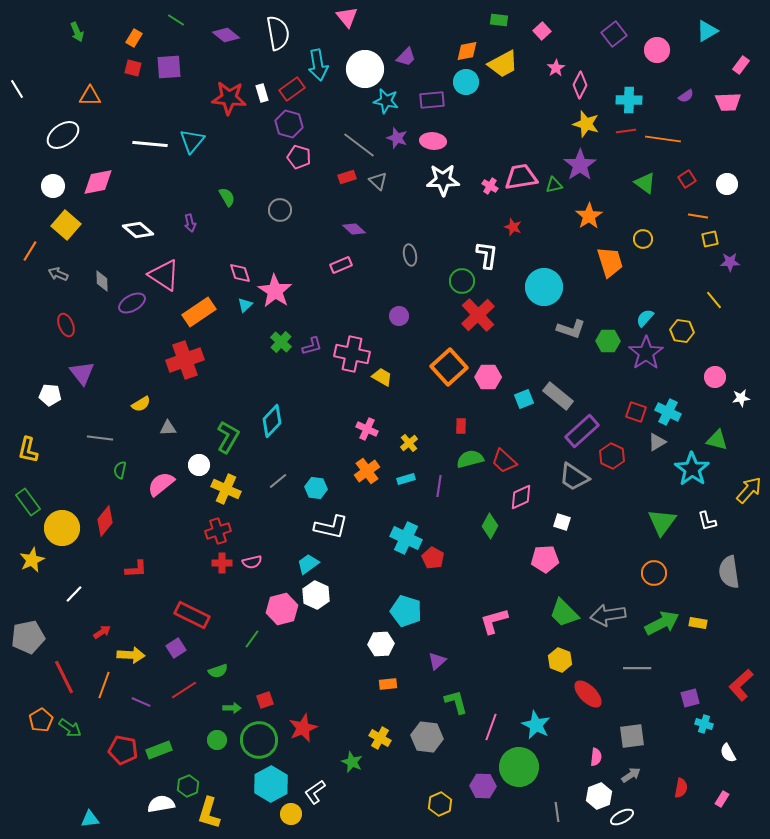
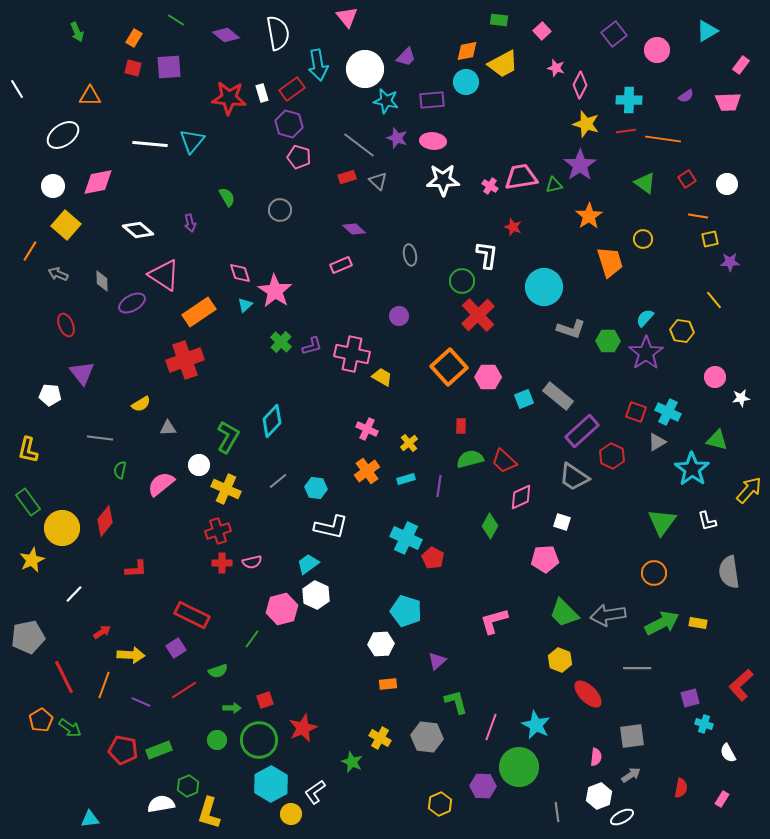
pink star at (556, 68): rotated 24 degrees counterclockwise
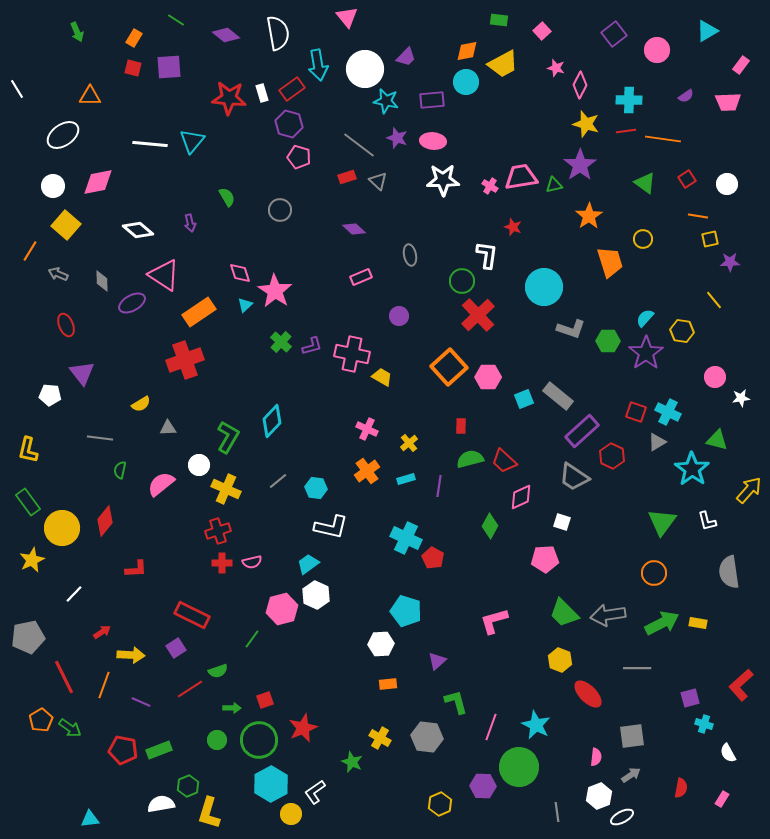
pink rectangle at (341, 265): moved 20 px right, 12 px down
red line at (184, 690): moved 6 px right, 1 px up
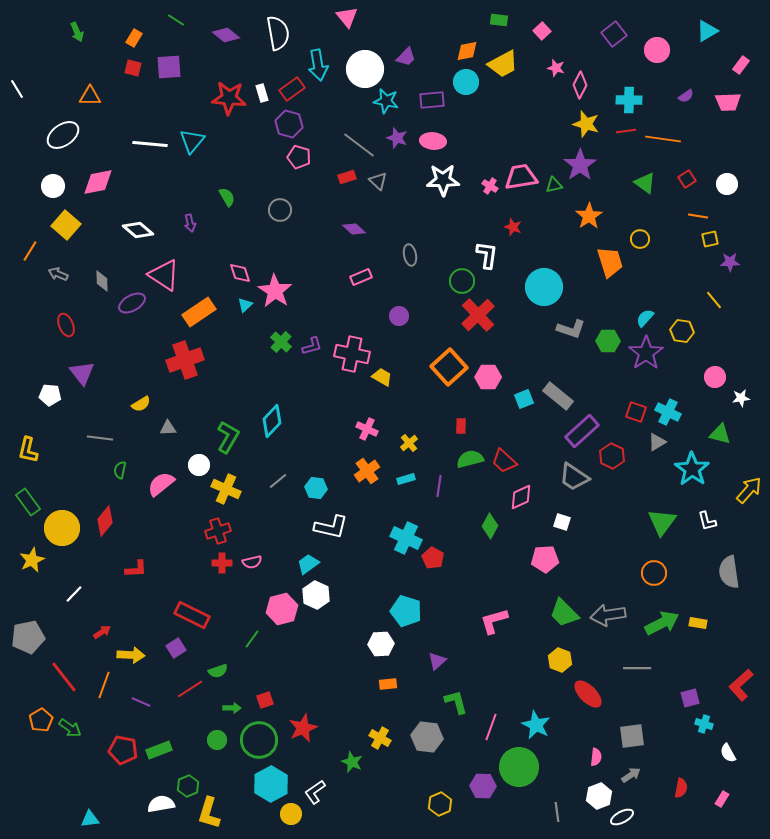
yellow circle at (643, 239): moved 3 px left
green triangle at (717, 440): moved 3 px right, 6 px up
red line at (64, 677): rotated 12 degrees counterclockwise
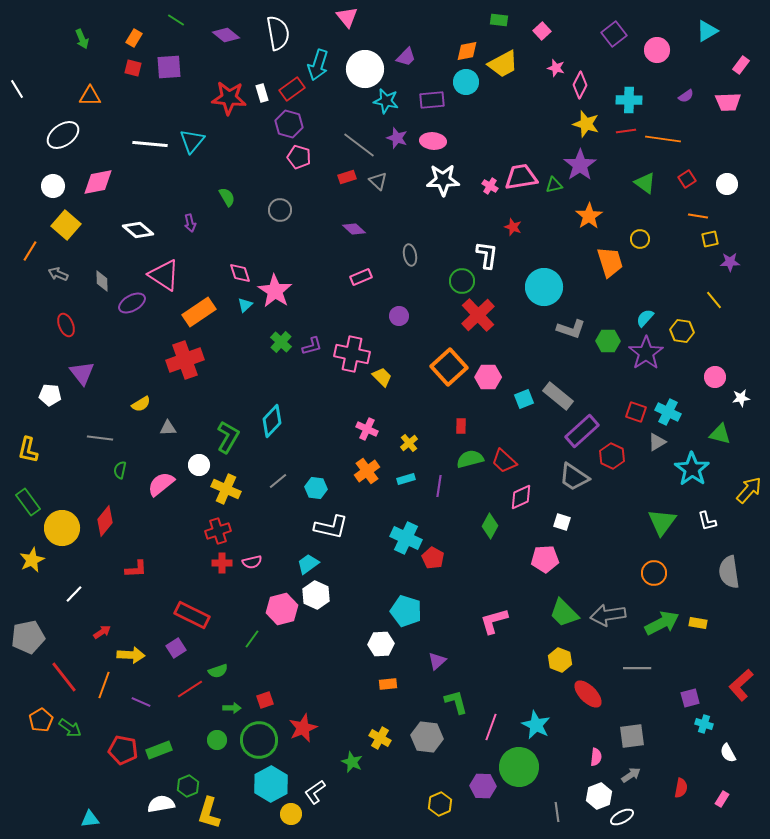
green arrow at (77, 32): moved 5 px right, 7 px down
cyan arrow at (318, 65): rotated 28 degrees clockwise
yellow trapezoid at (382, 377): rotated 15 degrees clockwise
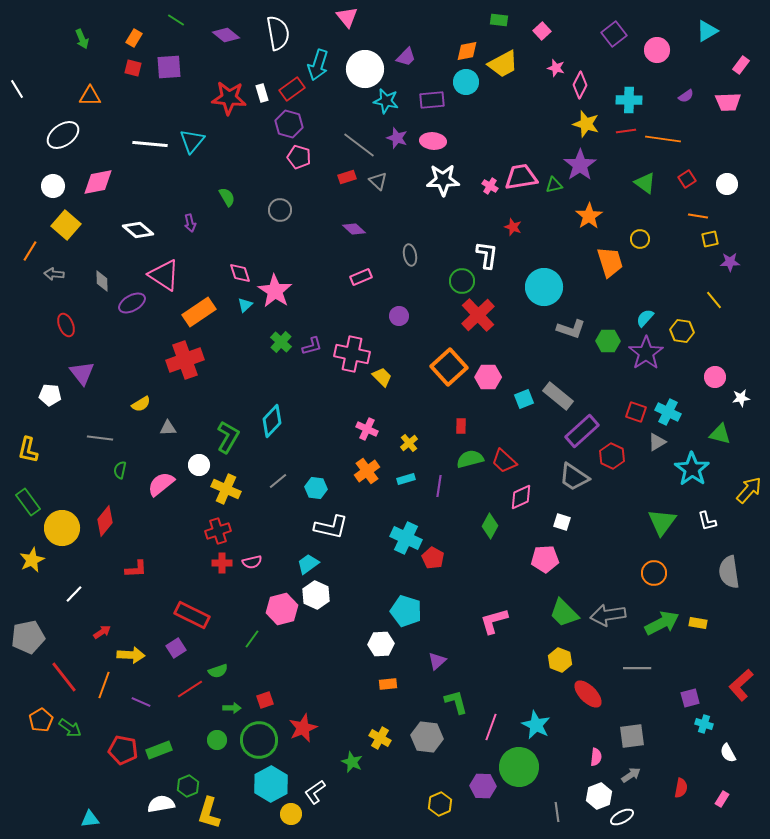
gray arrow at (58, 274): moved 4 px left; rotated 18 degrees counterclockwise
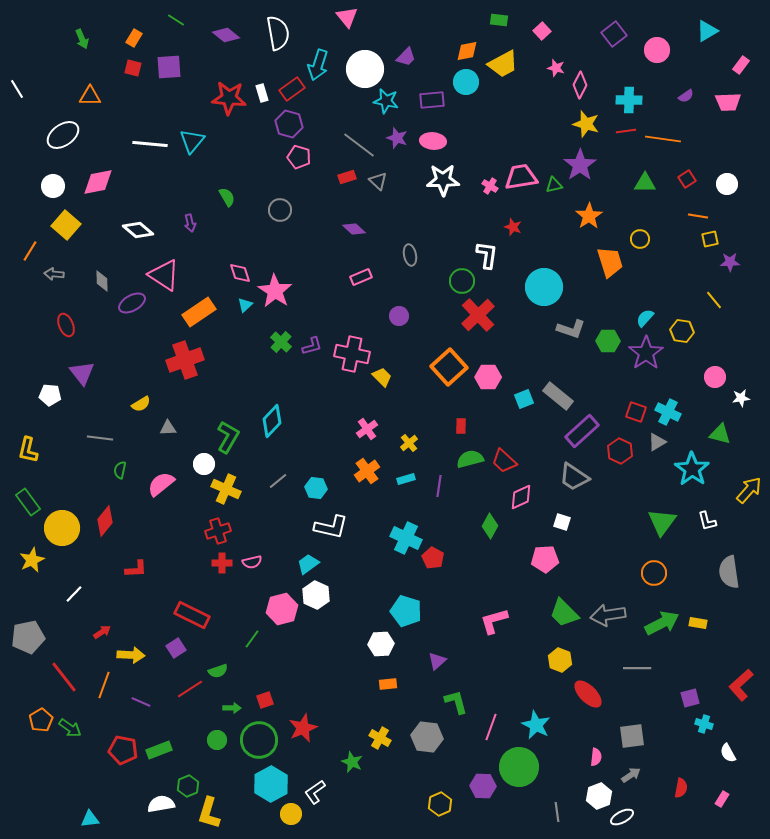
green triangle at (645, 183): rotated 35 degrees counterclockwise
pink cross at (367, 429): rotated 30 degrees clockwise
red hexagon at (612, 456): moved 8 px right, 5 px up
white circle at (199, 465): moved 5 px right, 1 px up
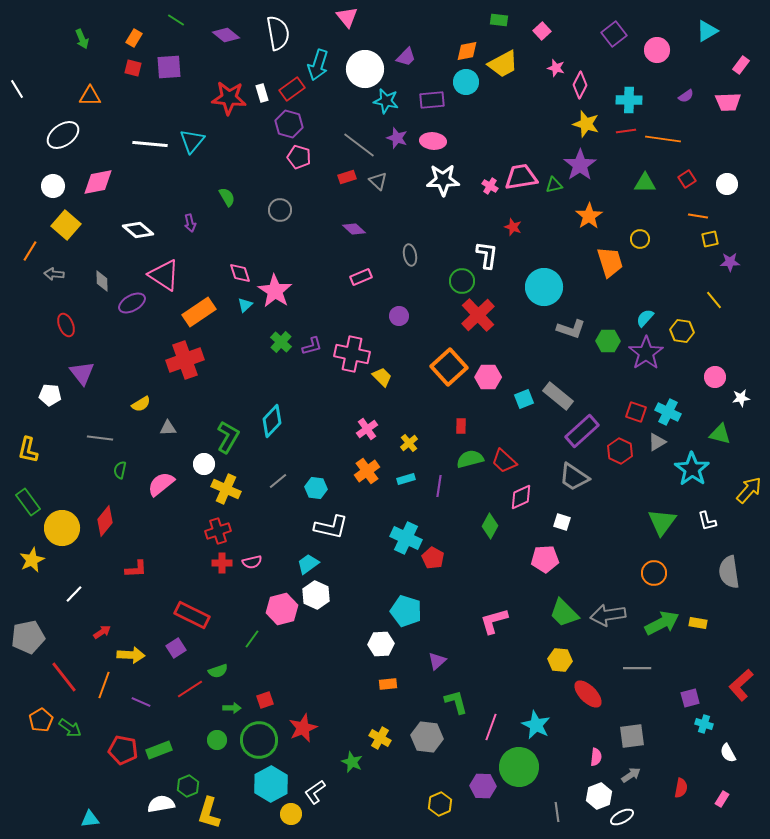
yellow hexagon at (560, 660): rotated 15 degrees counterclockwise
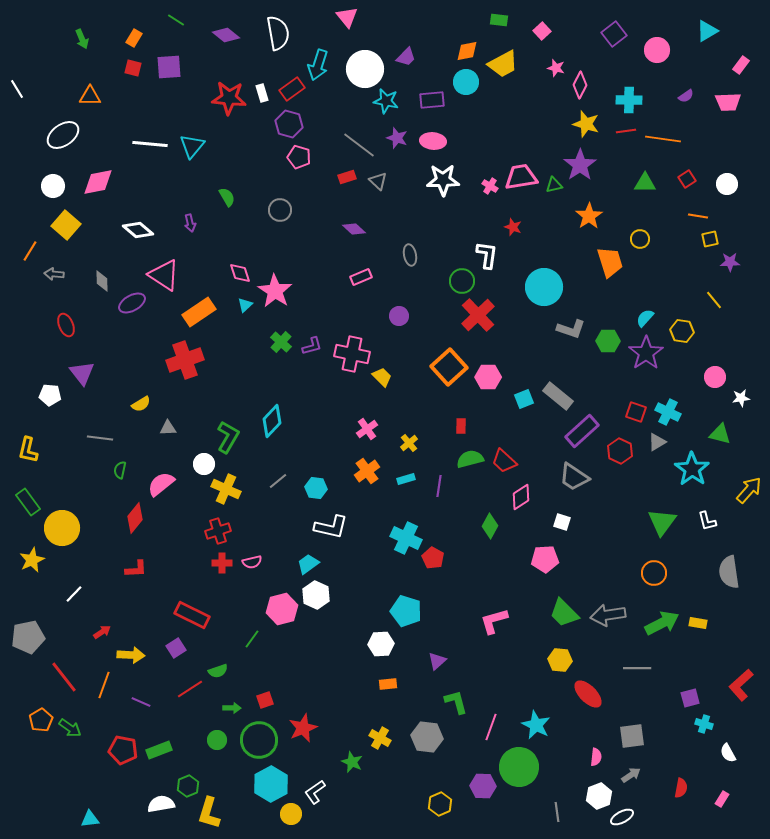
cyan triangle at (192, 141): moved 5 px down
pink diamond at (521, 497): rotated 8 degrees counterclockwise
red diamond at (105, 521): moved 30 px right, 3 px up
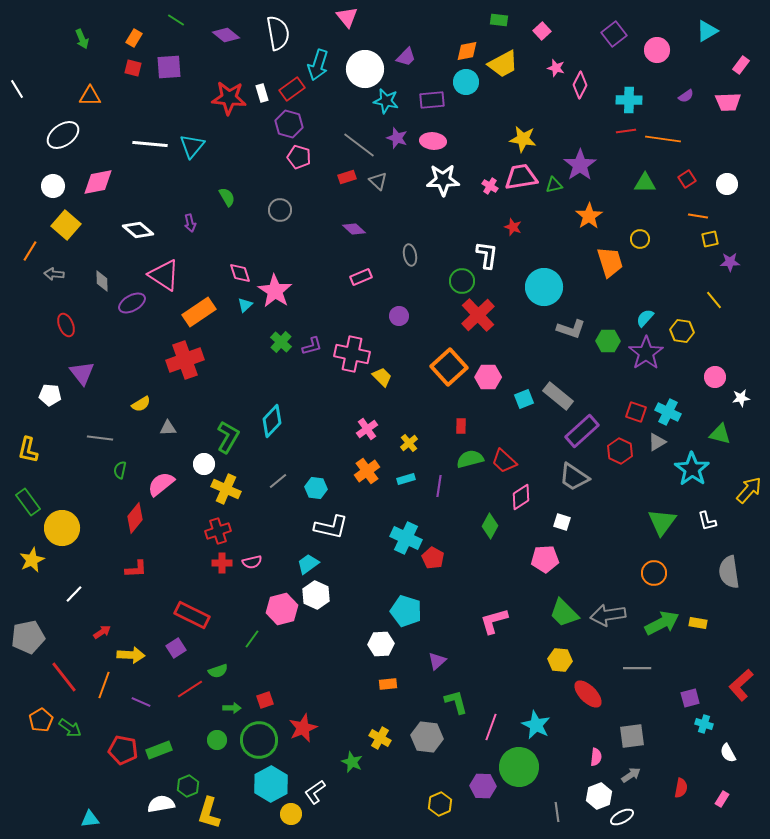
yellow star at (586, 124): moved 63 px left, 15 px down; rotated 8 degrees counterclockwise
